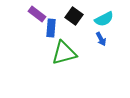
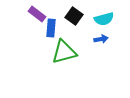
cyan semicircle: rotated 12 degrees clockwise
blue arrow: rotated 72 degrees counterclockwise
green triangle: moved 1 px up
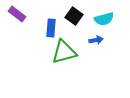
purple rectangle: moved 20 px left
blue arrow: moved 5 px left, 1 px down
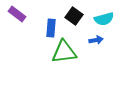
green triangle: rotated 8 degrees clockwise
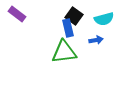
blue rectangle: moved 17 px right; rotated 18 degrees counterclockwise
